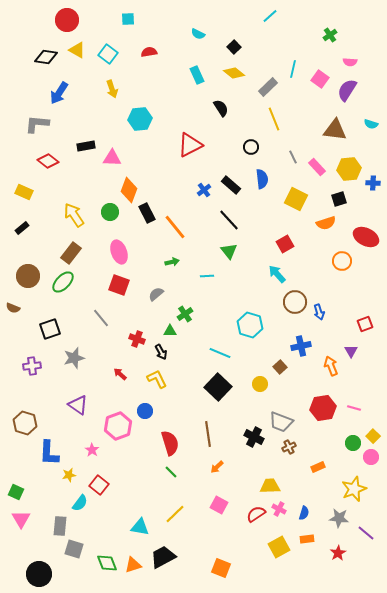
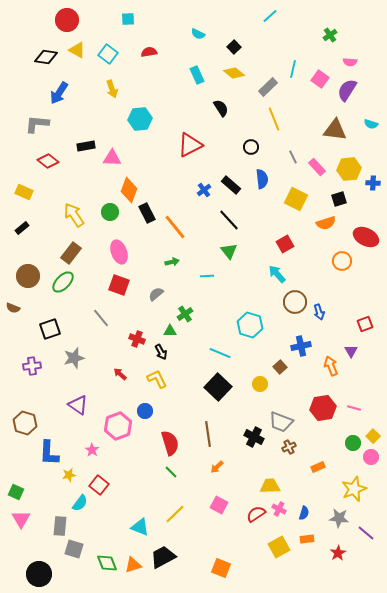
cyan triangle at (140, 527): rotated 12 degrees clockwise
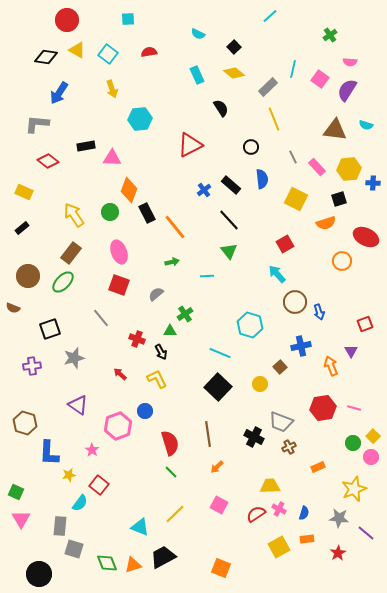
cyan semicircle at (371, 124): moved 5 px left, 1 px down
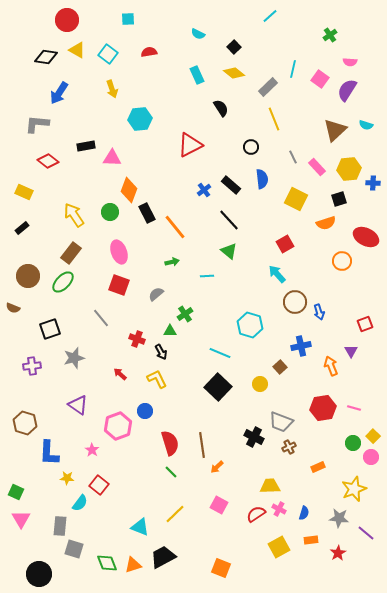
brown triangle at (335, 130): rotated 50 degrees counterclockwise
green triangle at (229, 251): rotated 12 degrees counterclockwise
brown line at (208, 434): moved 6 px left, 11 px down
yellow star at (69, 475): moved 2 px left, 3 px down; rotated 16 degrees clockwise
orange rectangle at (307, 539): moved 4 px right, 1 px down
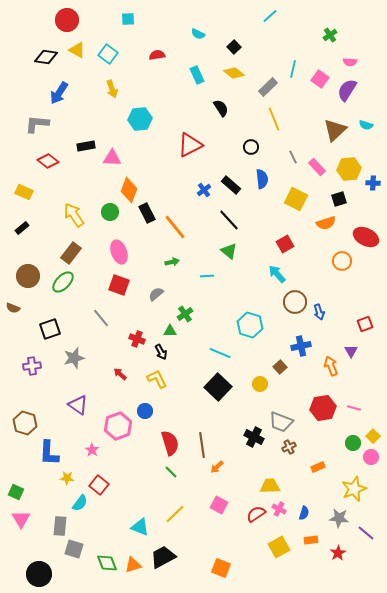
red semicircle at (149, 52): moved 8 px right, 3 px down
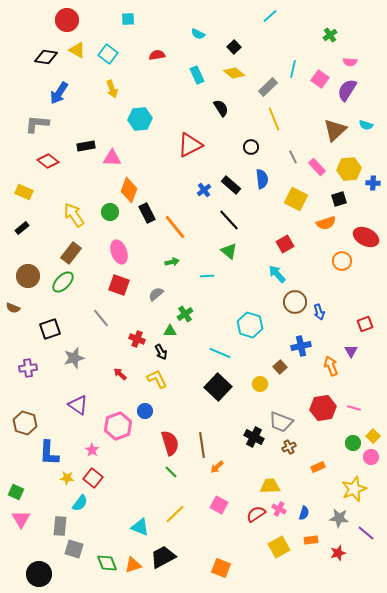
purple cross at (32, 366): moved 4 px left, 2 px down
red square at (99, 485): moved 6 px left, 7 px up
red star at (338, 553): rotated 14 degrees clockwise
